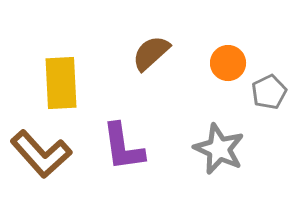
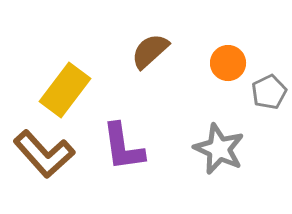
brown semicircle: moved 1 px left, 2 px up
yellow rectangle: moved 4 px right, 7 px down; rotated 40 degrees clockwise
brown L-shape: moved 3 px right
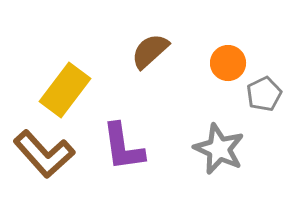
gray pentagon: moved 5 px left, 2 px down
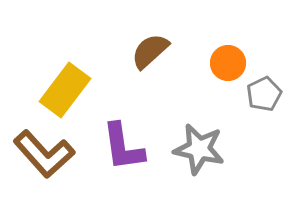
gray star: moved 20 px left; rotated 12 degrees counterclockwise
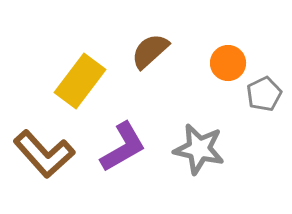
yellow rectangle: moved 15 px right, 9 px up
purple L-shape: rotated 112 degrees counterclockwise
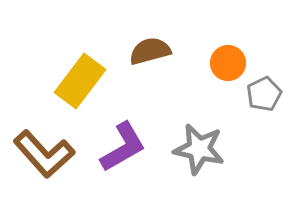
brown semicircle: rotated 27 degrees clockwise
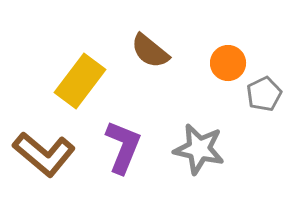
brown semicircle: rotated 126 degrees counterclockwise
purple L-shape: rotated 38 degrees counterclockwise
brown L-shape: rotated 8 degrees counterclockwise
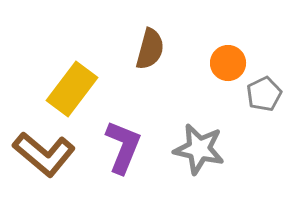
brown semicircle: moved 2 px up; rotated 114 degrees counterclockwise
yellow rectangle: moved 8 px left, 8 px down
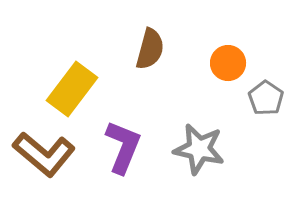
gray pentagon: moved 2 px right, 4 px down; rotated 12 degrees counterclockwise
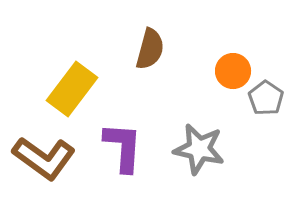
orange circle: moved 5 px right, 8 px down
purple L-shape: rotated 18 degrees counterclockwise
brown L-shape: moved 4 px down; rotated 4 degrees counterclockwise
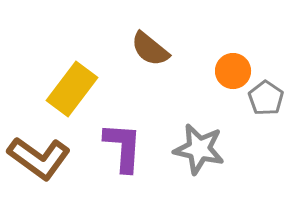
brown semicircle: rotated 114 degrees clockwise
brown L-shape: moved 5 px left
